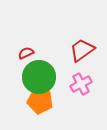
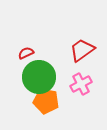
orange pentagon: moved 6 px right
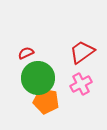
red trapezoid: moved 2 px down
green circle: moved 1 px left, 1 px down
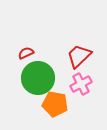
red trapezoid: moved 3 px left, 4 px down; rotated 8 degrees counterclockwise
orange pentagon: moved 9 px right, 3 px down
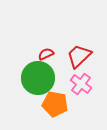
red semicircle: moved 20 px right, 1 px down
pink cross: rotated 25 degrees counterclockwise
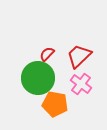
red semicircle: moved 1 px right; rotated 21 degrees counterclockwise
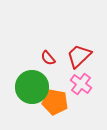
red semicircle: moved 1 px right, 4 px down; rotated 84 degrees counterclockwise
green circle: moved 6 px left, 9 px down
orange pentagon: moved 2 px up
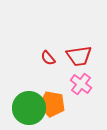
red trapezoid: rotated 144 degrees counterclockwise
green circle: moved 3 px left, 21 px down
orange pentagon: moved 3 px left, 2 px down
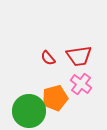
orange pentagon: moved 3 px right, 6 px up; rotated 25 degrees counterclockwise
green circle: moved 3 px down
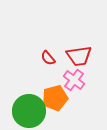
pink cross: moved 7 px left, 4 px up
